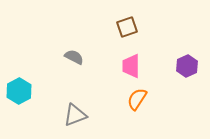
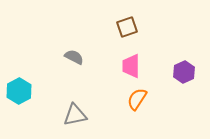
purple hexagon: moved 3 px left, 6 px down
gray triangle: rotated 10 degrees clockwise
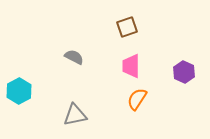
purple hexagon: rotated 10 degrees counterclockwise
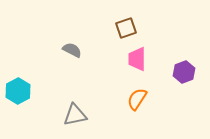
brown square: moved 1 px left, 1 px down
gray semicircle: moved 2 px left, 7 px up
pink trapezoid: moved 6 px right, 7 px up
purple hexagon: rotated 15 degrees clockwise
cyan hexagon: moved 1 px left
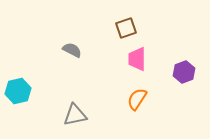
cyan hexagon: rotated 15 degrees clockwise
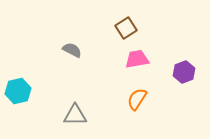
brown square: rotated 15 degrees counterclockwise
pink trapezoid: rotated 80 degrees clockwise
gray triangle: rotated 10 degrees clockwise
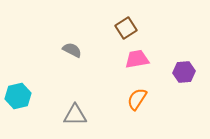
purple hexagon: rotated 15 degrees clockwise
cyan hexagon: moved 5 px down
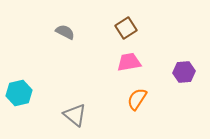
gray semicircle: moved 7 px left, 18 px up
pink trapezoid: moved 8 px left, 3 px down
cyan hexagon: moved 1 px right, 3 px up
gray triangle: rotated 40 degrees clockwise
